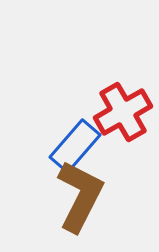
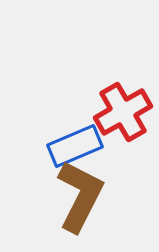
blue rectangle: rotated 26 degrees clockwise
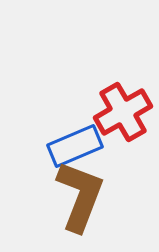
brown L-shape: rotated 6 degrees counterclockwise
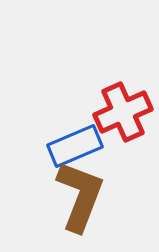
red cross: rotated 6 degrees clockwise
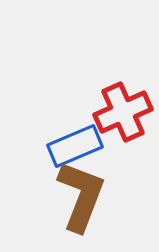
brown L-shape: moved 1 px right
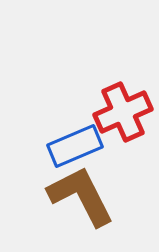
brown L-shape: rotated 48 degrees counterclockwise
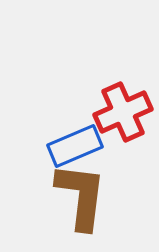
brown L-shape: rotated 34 degrees clockwise
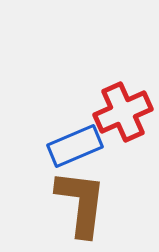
brown L-shape: moved 7 px down
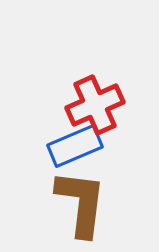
red cross: moved 28 px left, 7 px up
